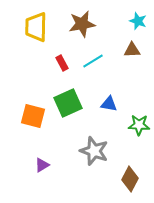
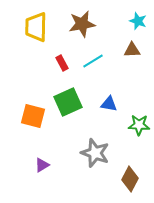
green square: moved 1 px up
gray star: moved 1 px right, 2 px down
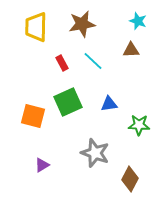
brown triangle: moved 1 px left
cyan line: rotated 75 degrees clockwise
blue triangle: rotated 18 degrees counterclockwise
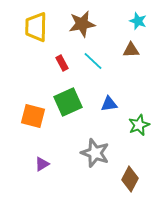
green star: rotated 25 degrees counterclockwise
purple triangle: moved 1 px up
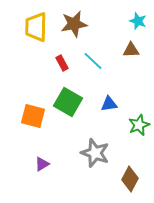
brown star: moved 8 px left
green square: rotated 36 degrees counterclockwise
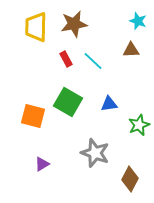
red rectangle: moved 4 px right, 4 px up
